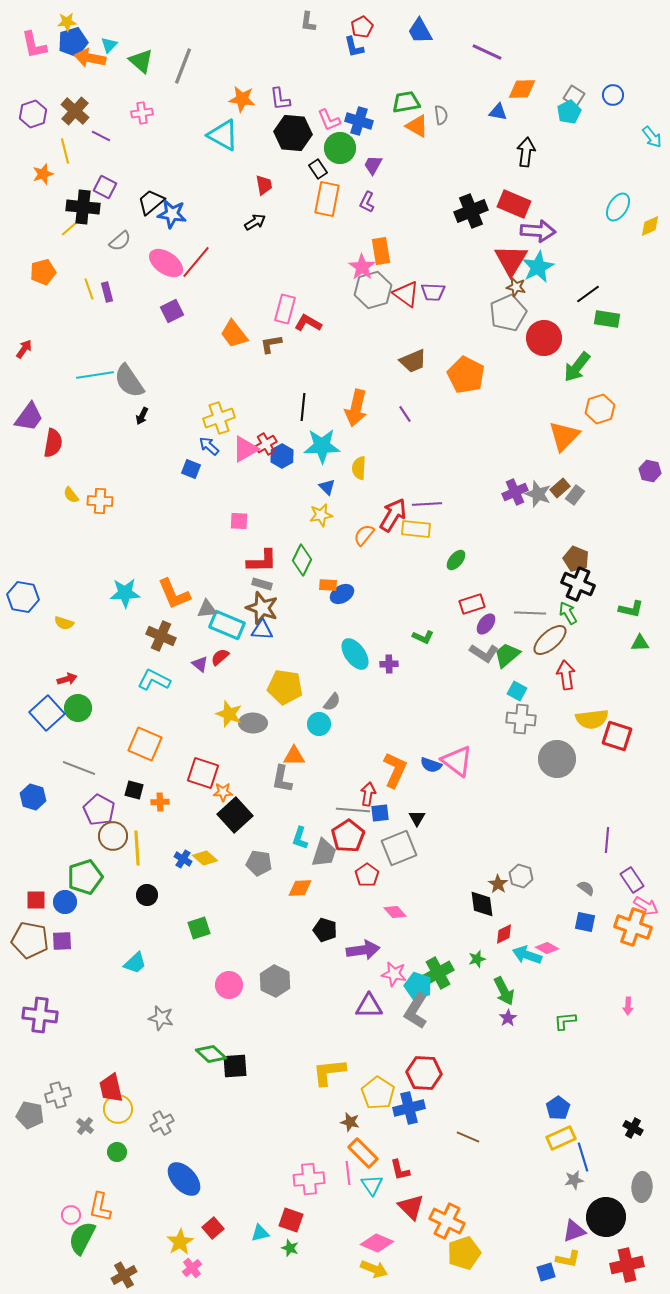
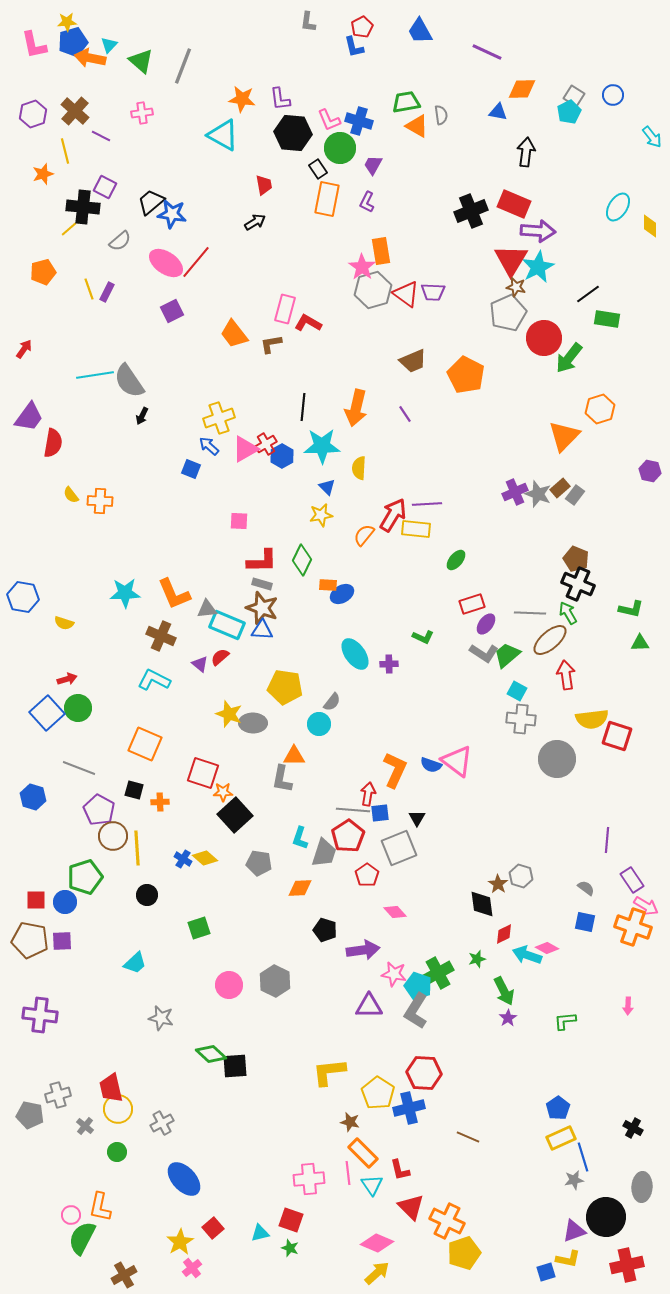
yellow diamond at (650, 226): rotated 65 degrees counterclockwise
purple rectangle at (107, 292): rotated 42 degrees clockwise
green arrow at (577, 367): moved 8 px left, 9 px up
yellow arrow at (374, 1269): moved 3 px right, 4 px down; rotated 64 degrees counterclockwise
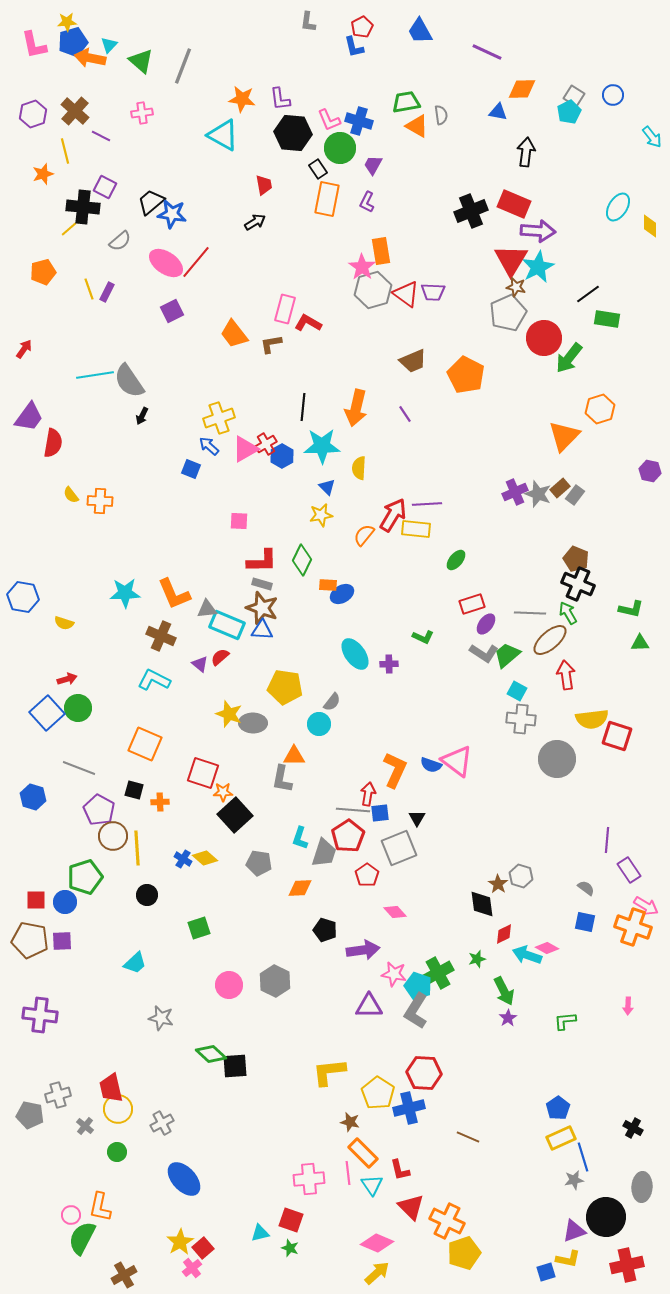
purple rectangle at (632, 880): moved 3 px left, 10 px up
red square at (213, 1228): moved 10 px left, 20 px down
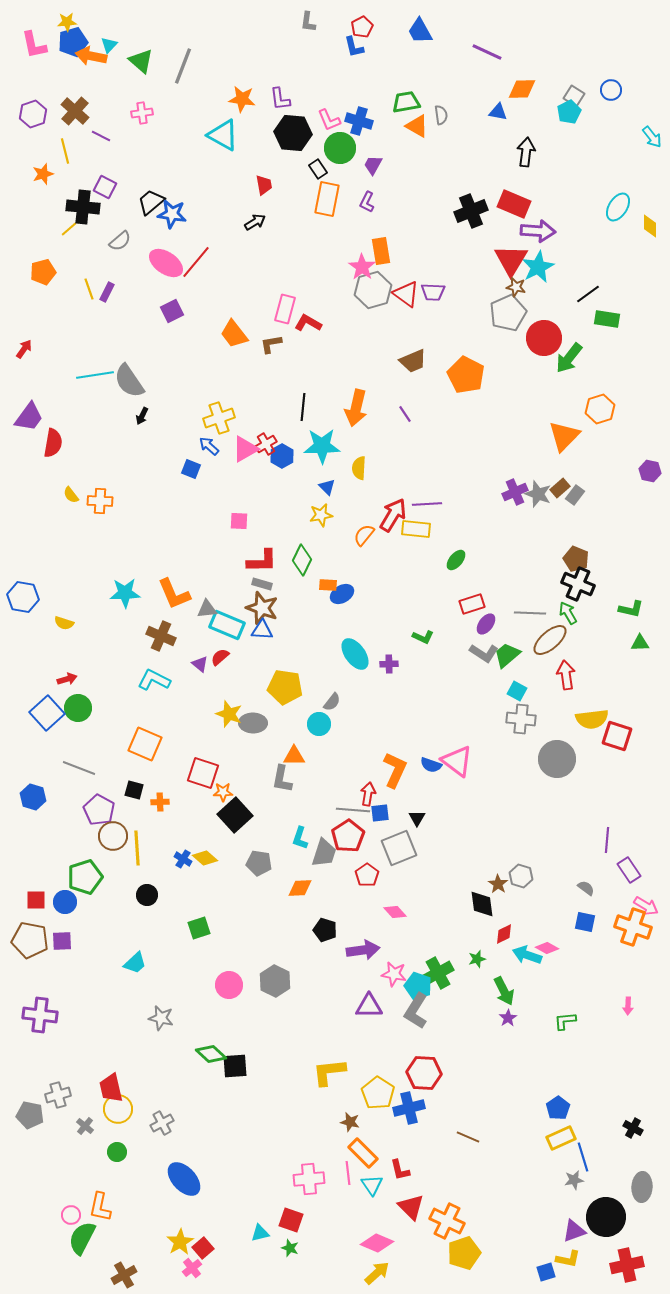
orange arrow at (90, 58): moved 1 px right, 2 px up
blue circle at (613, 95): moved 2 px left, 5 px up
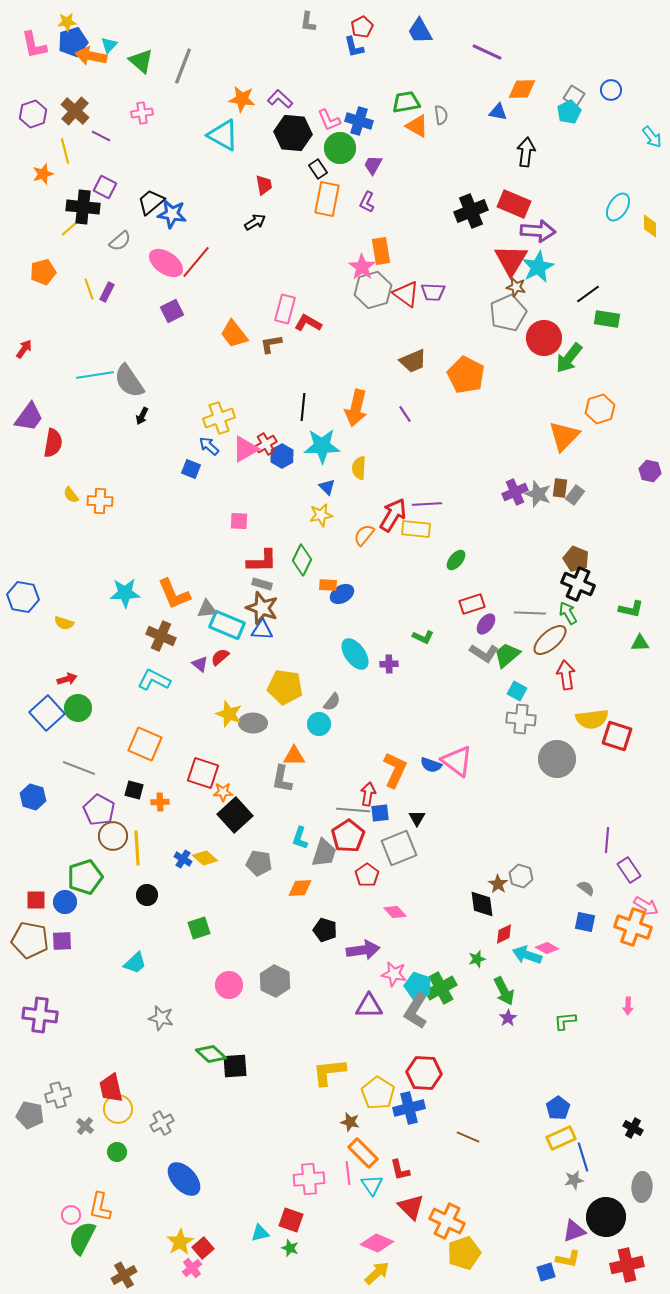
purple L-shape at (280, 99): rotated 140 degrees clockwise
brown rectangle at (560, 488): rotated 42 degrees counterclockwise
green cross at (438, 973): moved 3 px right, 15 px down
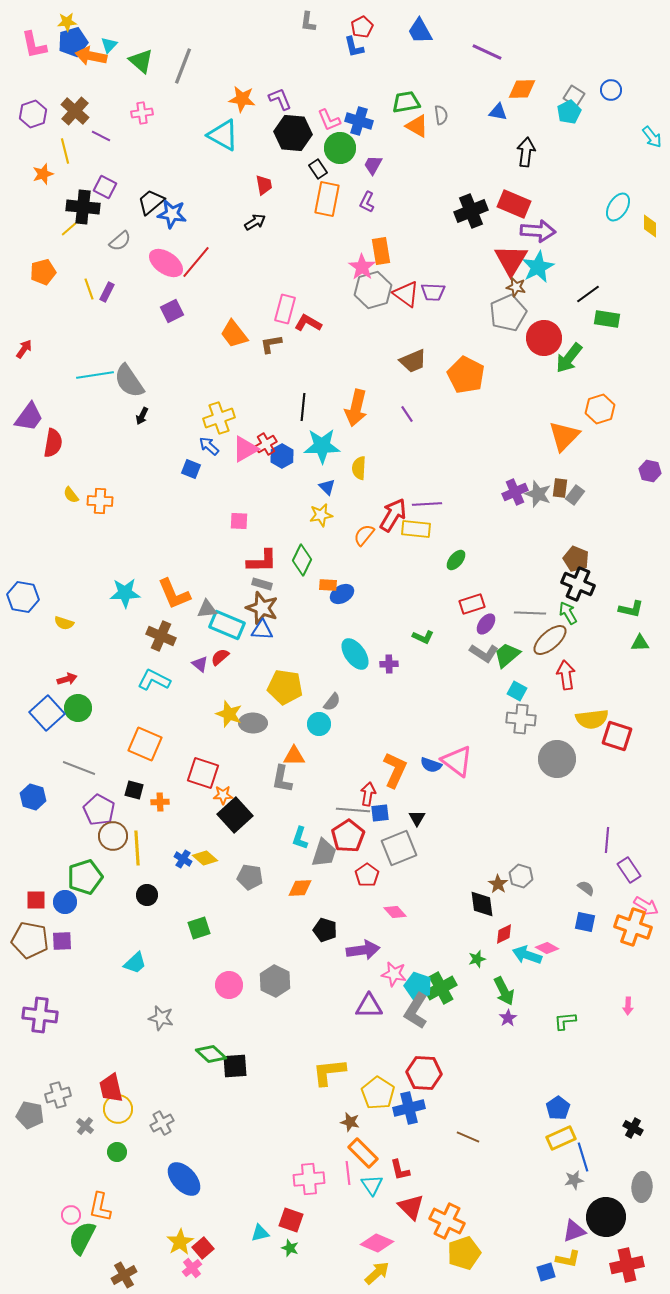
purple L-shape at (280, 99): rotated 25 degrees clockwise
purple line at (405, 414): moved 2 px right
orange star at (223, 792): moved 3 px down
gray pentagon at (259, 863): moved 9 px left, 14 px down
